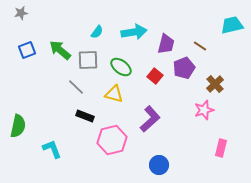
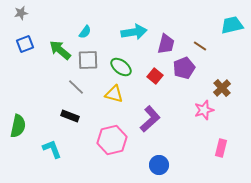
cyan semicircle: moved 12 px left
blue square: moved 2 px left, 6 px up
brown cross: moved 7 px right, 4 px down
black rectangle: moved 15 px left
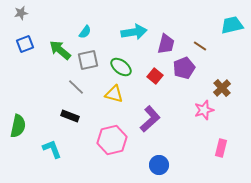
gray square: rotated 10 degrees counterclockwise
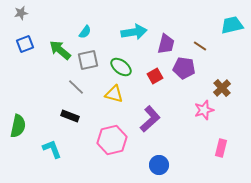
purple pentagon: rotated 30 degrees clockwise
red square: rotated 21 degrees clockwise
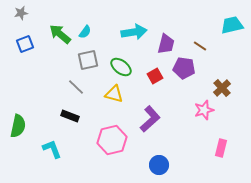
green arrow: moved 16 px up
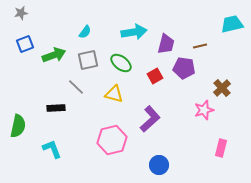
cyan trapezoid: moved 1 px up
green arrow: moved 6 px left, 21 px down; rotated 120 degrees clockwise
brown line: rotated 48 degrees counterclockwise
green ellipse: moved 4 px up
black rectangle: moved 14 px left, 8 px up; rotated 24 degrees counterclockwise
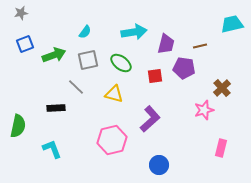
red square: rotated 21 degrees clockwise
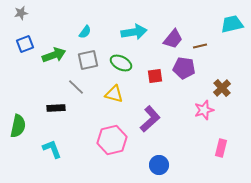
purple trapezoid: moved 7 px right, 5 px up; rotated 25 degrees clockwise
green ellipse: rotated 10 degrees counterclockwise
